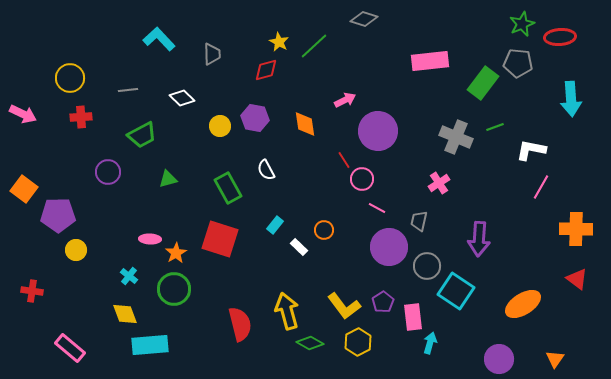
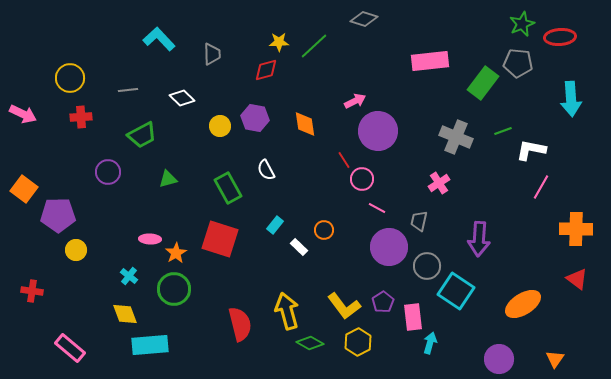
yellow star at (279, 42): rotated 30 degrees counterclockwise
pink arrow at (345, 100): moved 10 px right, 1 px down
green line at (495, 127): moved 8 px right, 4 px down
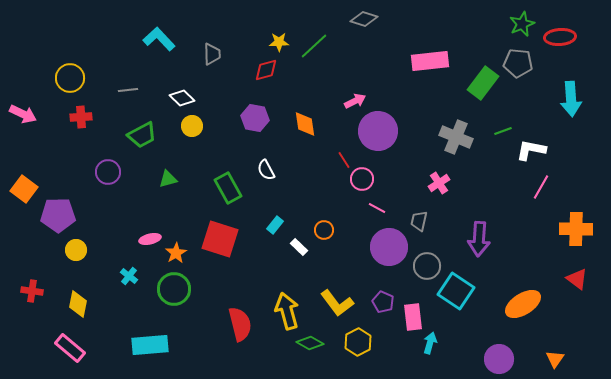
yellow circle at (220, 126): moved 28 px left
pink ellipse at (150, 239): rotated 15 degrees counterclockwise
purple pentagon at (383, 302): rotated 15 degrees counterclockwise
yellow L-shape at (344, 306): moved 7 px left, 3 px up
yellow diamond at (125, 314): moved 47 px left, 10 px up; rotated 32 degrees clockwise
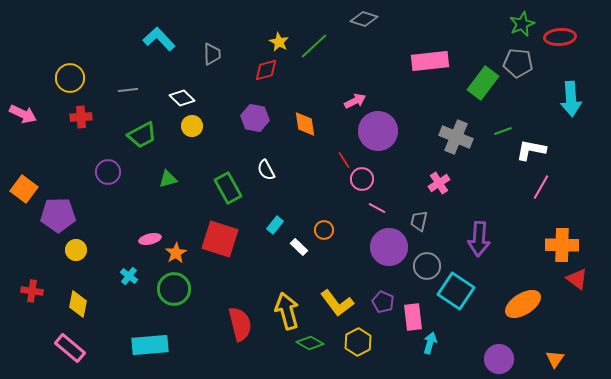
yellow star at (279, 42): rotated 30 degrees clockwise
orange cross at (576, 229): moved 14 px left, 16 px down
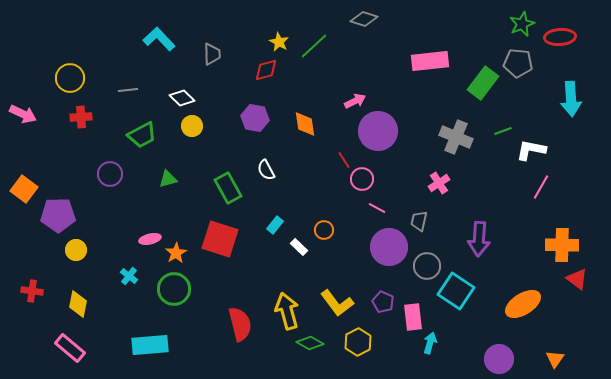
purple circle at (108, 172): moved 2 px right, 2 px down
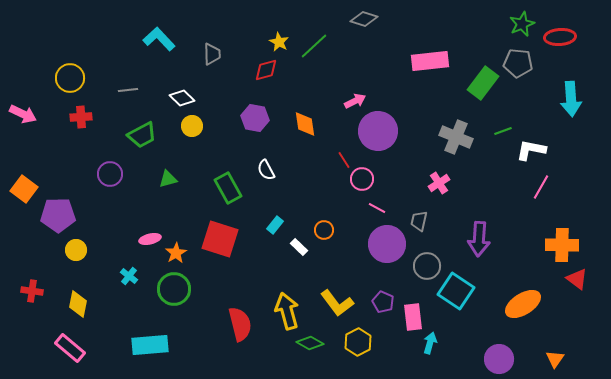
purple circle at (389, 247): moved 2 px left, 3 px up
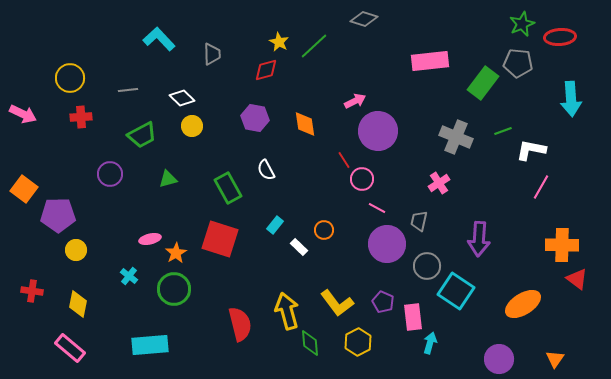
green diamond at (310, 343): rotated 56 degrees clockwise
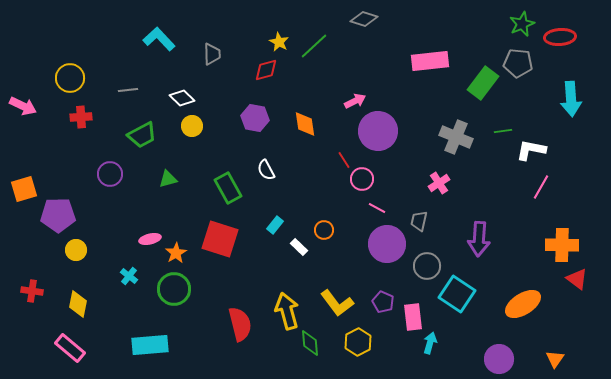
pink arrow at (23, 114): moved 8 px up
green line at (503, 131): rotated 12 degrees clockwise
orange square at (24, 189): rotated 36 degrees clockwise
cyan square at (456, 291): moved 1 px right, 3 px down
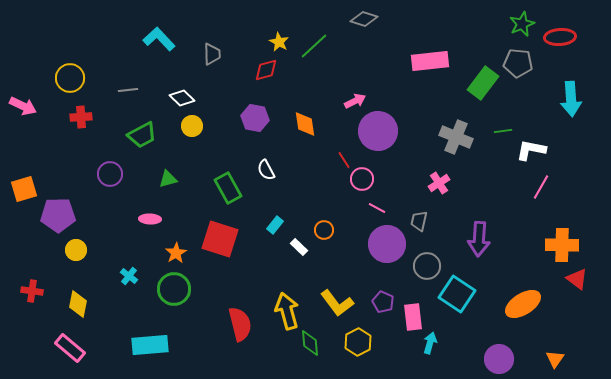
pink ellipse at (150, 239): moved 20 px up; rotated 15 degrees clockwise
